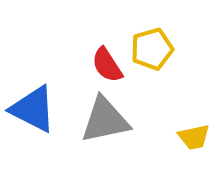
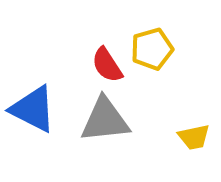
gray triangle: rotated 6 degrees clockwise
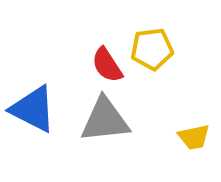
yellow pentagon: rotated 9 degrees clockwise
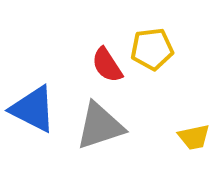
gray triangle: moved 5 px left, 6 px down; rotated 12 degrees counterclockwise
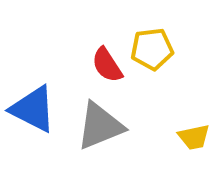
gray triangle: rotated 4 degrees counterclockwise
